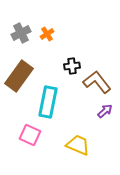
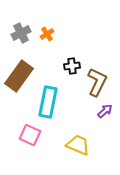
brown L-shape: rotated 64 degrees clockwise
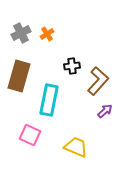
brown rectangle: rotated 20 degrees counterclockwise
brown L-shape: moved 1 px right, 1 px up; rotated 16 degrees clockwise
cyan rectangle: moved 1 px right, 2 px up
yellow trapezoid: moved 2 px left, 2 px down
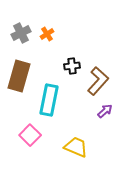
pink square: rotated 20 degrees clockwise
